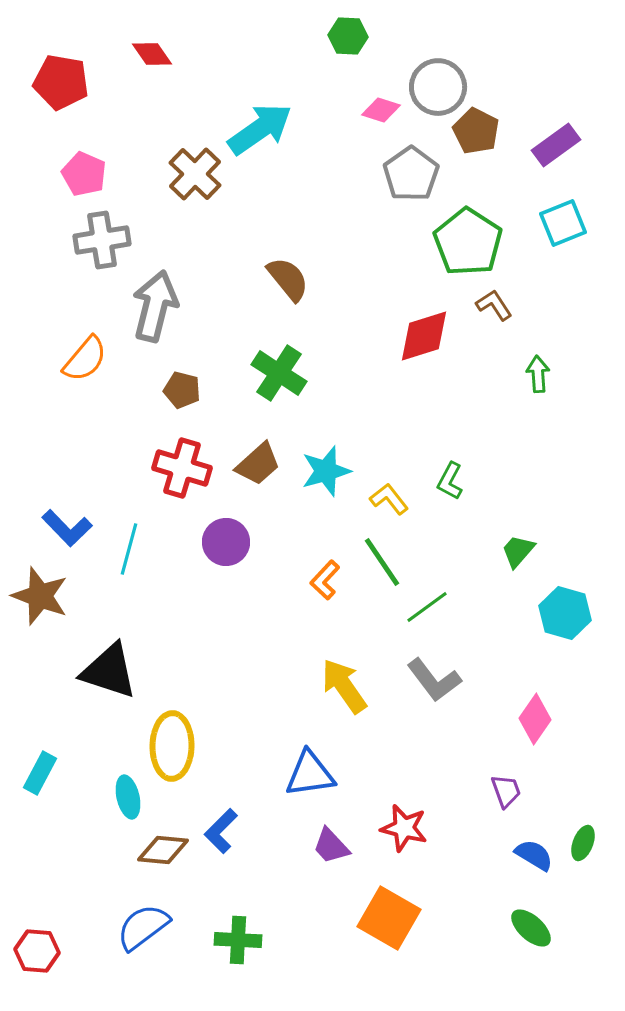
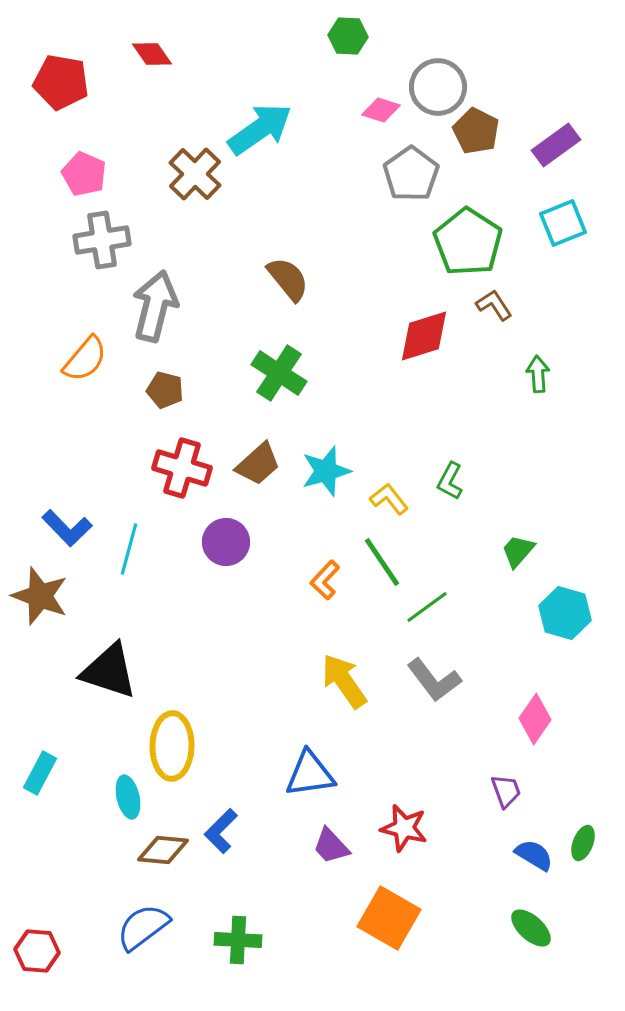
brown pentagon at (182, 390): moved 17 px left
yellow arrow at (344, 686): moved 5 px up
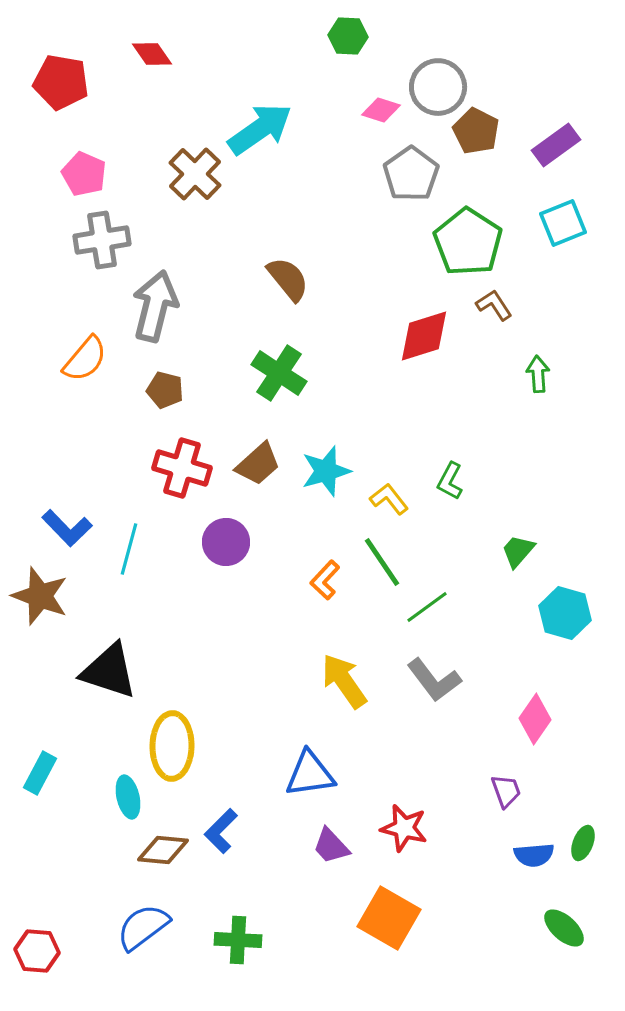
blue semicircle at (534, 855): rotated 144 degrees clockwise
green ellipse at (531, 928): moved 33 px right
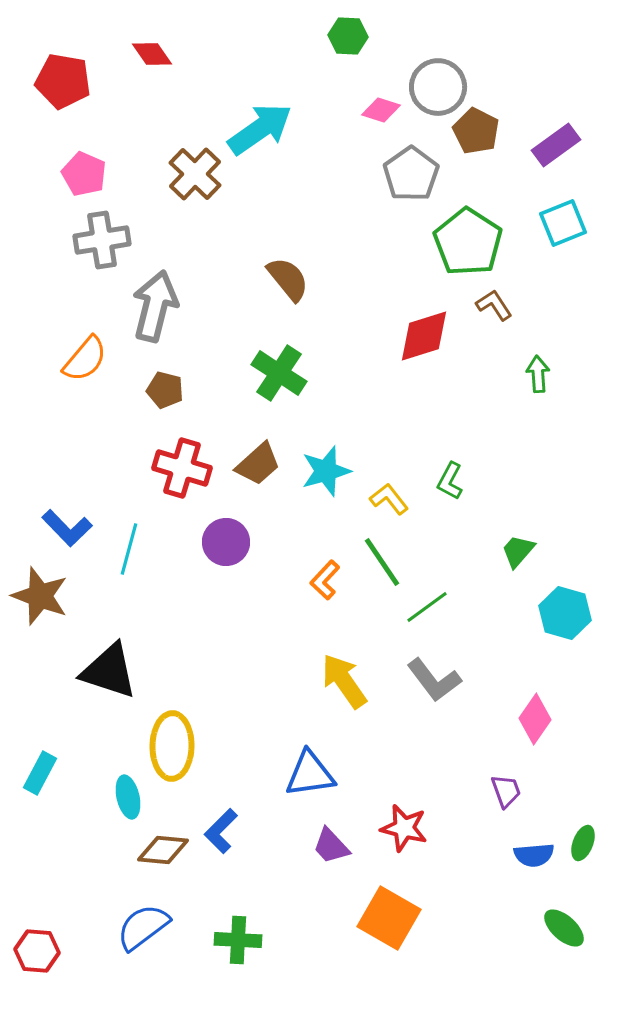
red pentagon at (61, 82): moved 2 px right, 1 px up
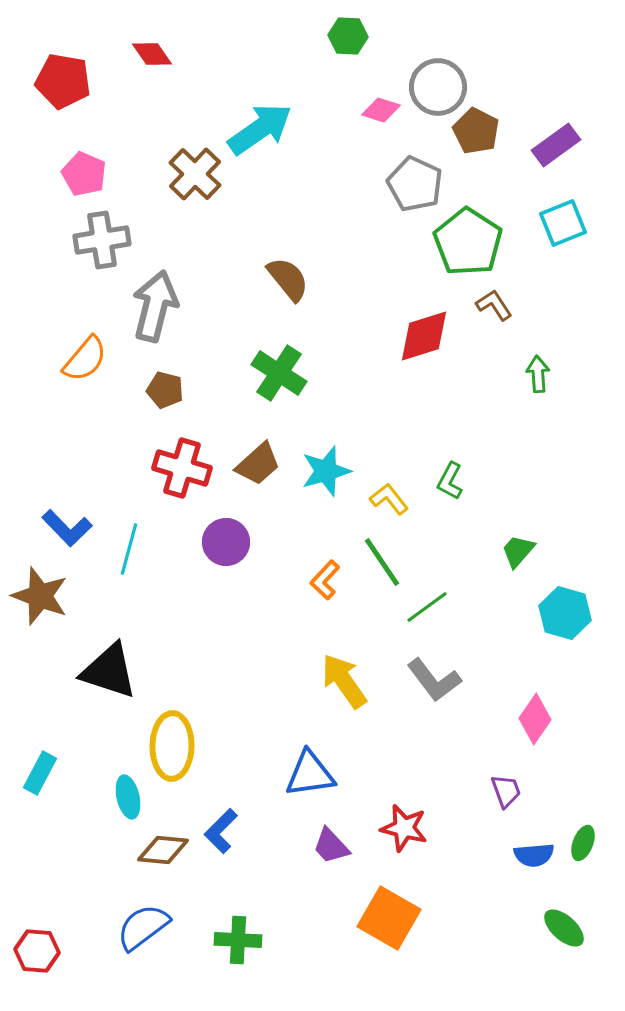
gray pentagon at (411, 174): moved 4 px right, 10 px down; rotated 12 degrees counterclockwise
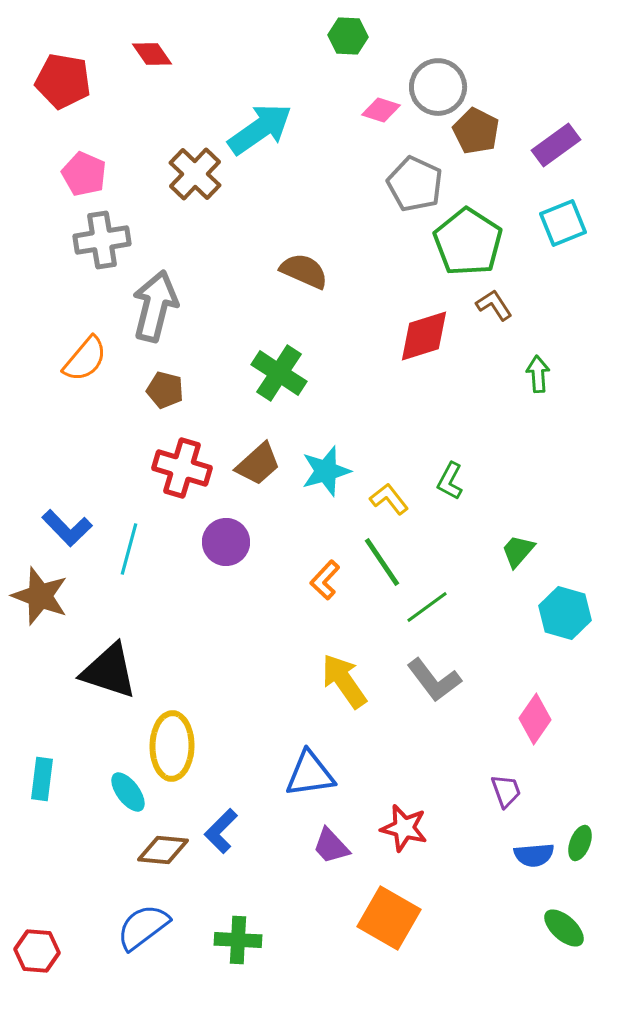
brown semicircle at (288, 279): moved 16 px right, 8 px up; rotated 27 degrees counterclockwise
cyan rectangle at (40, 773): moved 2 px right, 6 px down; rotated 21 degrees counterclockwise
cyan ellipse at (128, 797): moved 5 px up; rotated 24 degrees counterclockwise
green ellipse at (583, 843): moved 3 px left
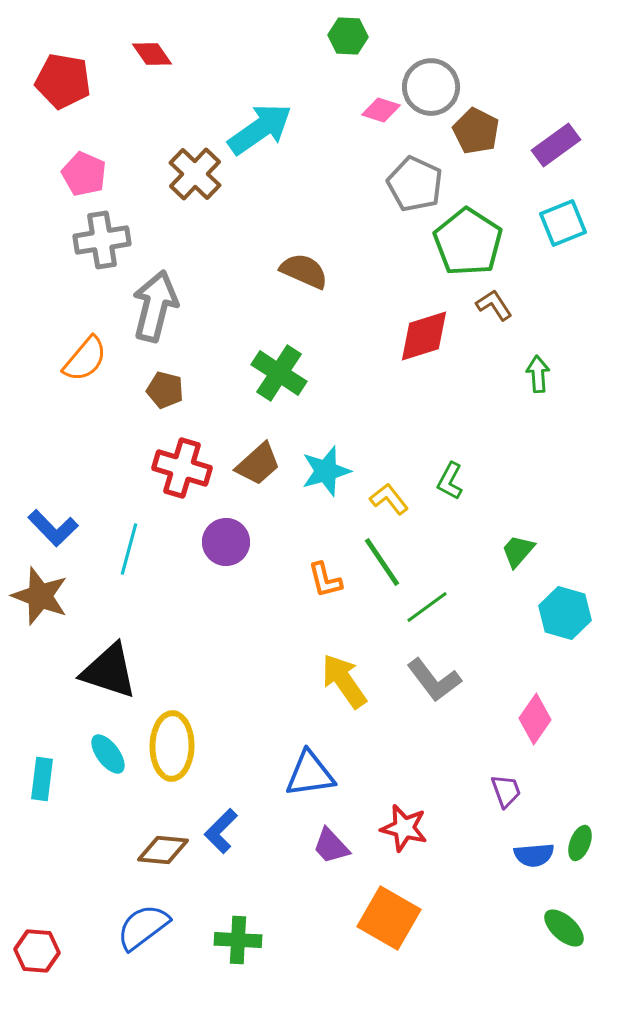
gray circle at (438, 87): moved 7 px left
blue L-shape at (67, 528): moved 14 px left
orange L-shape at (325, 580): rotated 57 degrees counterclockwise
cyan ellipse at (128, 792): moved 20 px left, 38 px up
